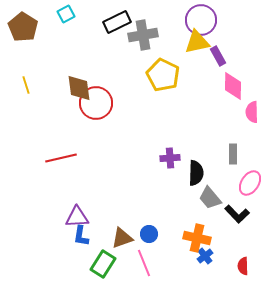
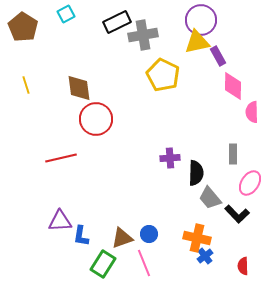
red circle: moved 16 px down
purple triangle: moved 17 px left, 4 px down
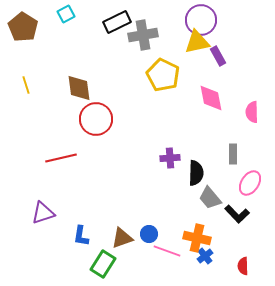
pink diamond: moved 22 px left, 12 px down; rotated 12 degrees counterclockwise
purple triangle: moved 17 px left, 8 px up; rotated 15 degrees counterclockwise
pink line: moved 23 px right, 12 px up; rotated 48 degrees counterclockwise
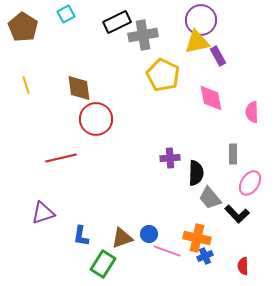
blue cross: rotated 14 degrees clockwise
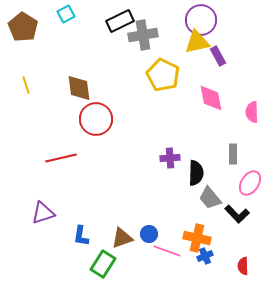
black rectangle: moved 3 px right, 1 px up
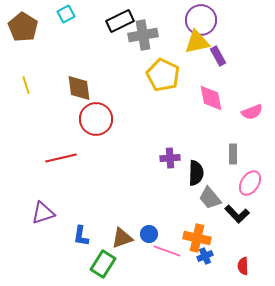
pink semicircle: rotated 110 degrees counterclockwise
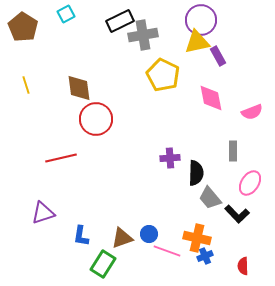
gray rectangle: moved 3 px up
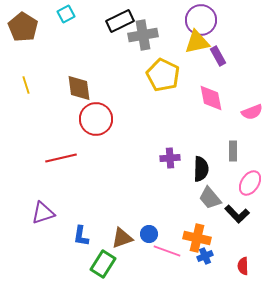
black semicircle: moved 5 px right, 4 px up
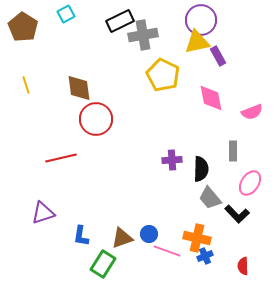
purple cross: moved 2 px right, 2 px down
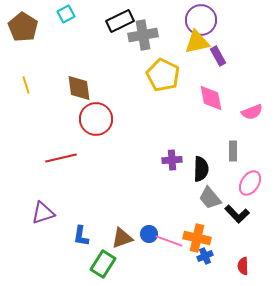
pink line: moved 2 px right, 10 px up
